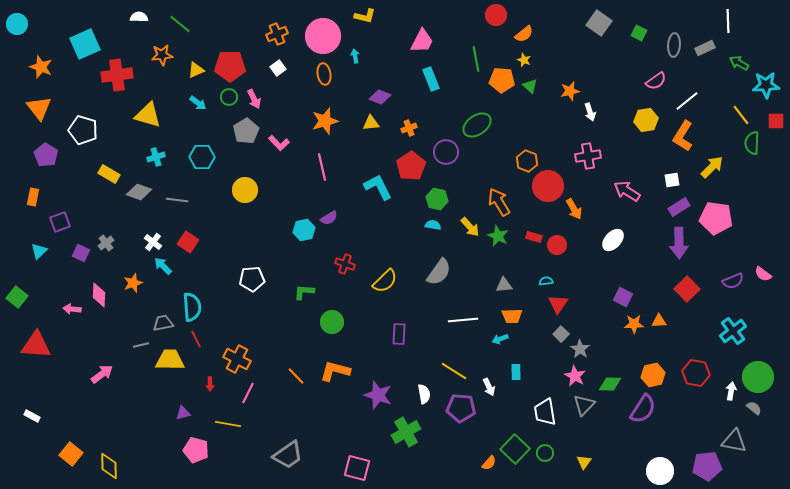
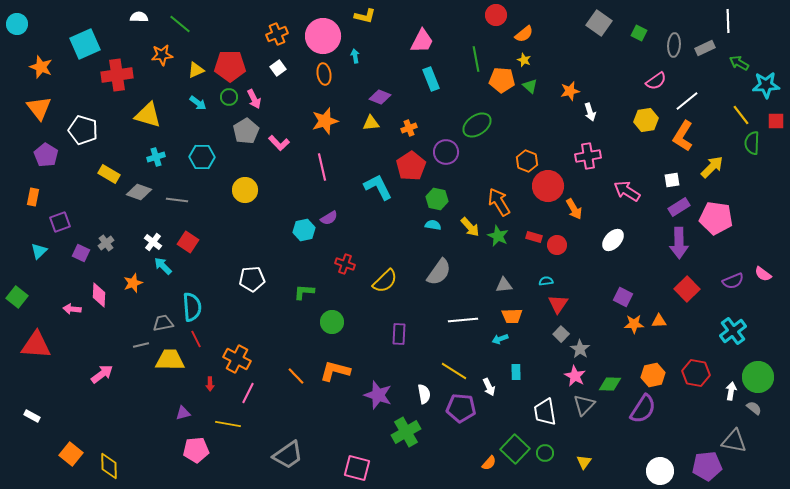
pink pentagon at (196, 450): rotated 20 degrees counterclockwise
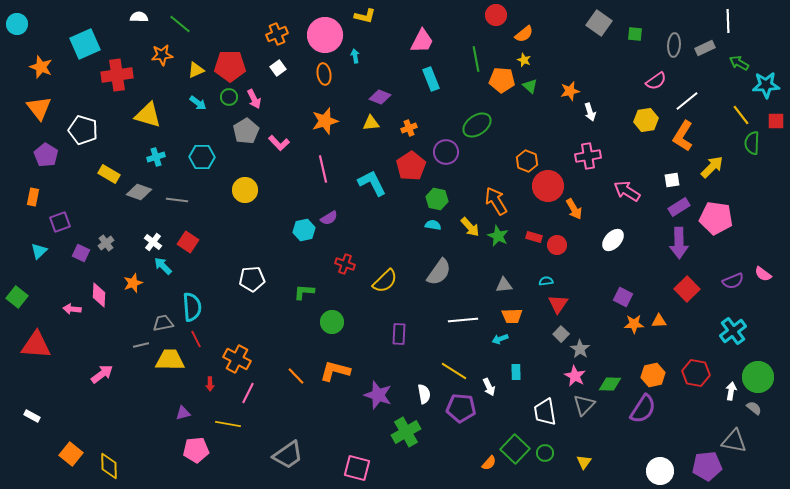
green square at (639, 33): moved 4 px left, 1 px down; rotated 21 degrees counterclockwise
pink circle at (323, 36): moved 2 px right, 1 px up
pink line at (322, 167): moved 1 px right, 2 px down
cyan L-shape at (378, 187): moved 6 px left, 4 px up
orange arrow at (499, 202): moved 3 px left, 1 px up
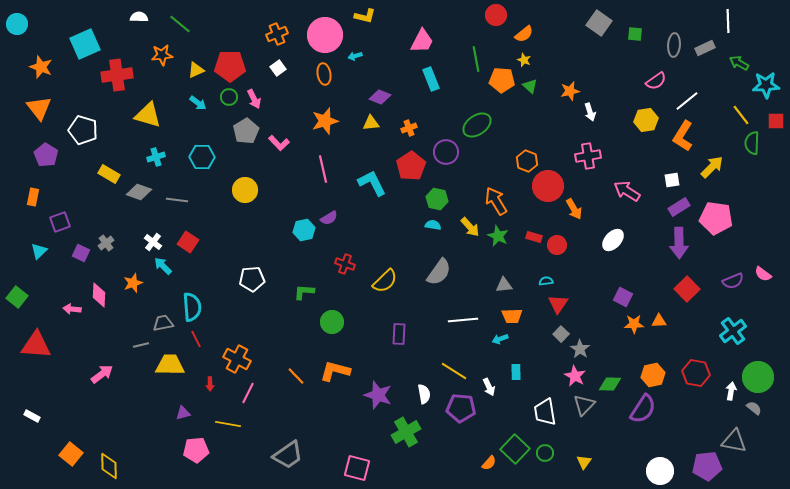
cyan arrow at (355, 56): rotated 96 degrees counterclockwise
yellow trapezoid at (170, 360): moved 5 px down
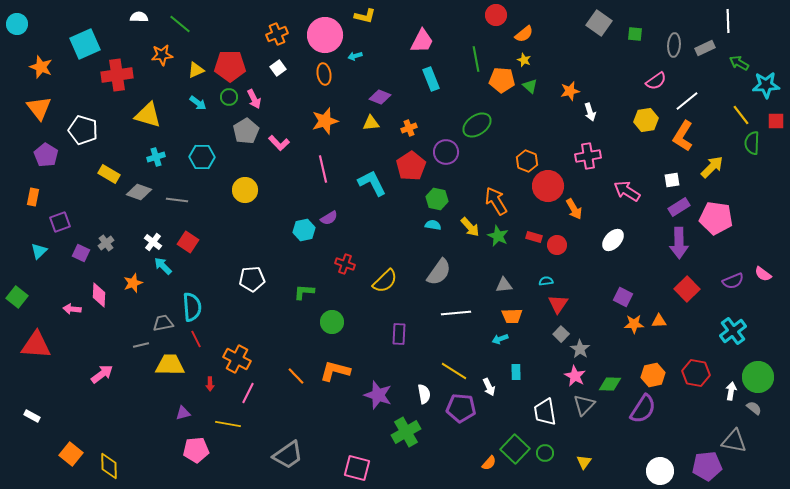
white line at (463, 320): moved 7 px left, 7 px up
